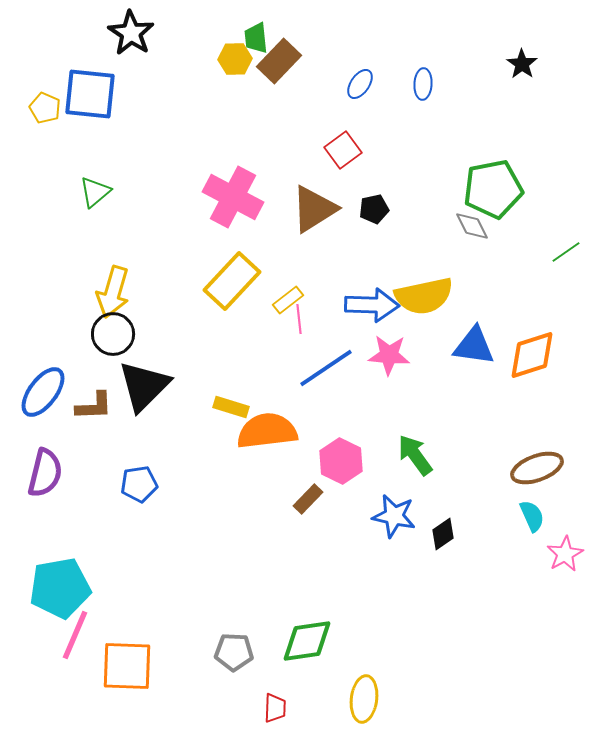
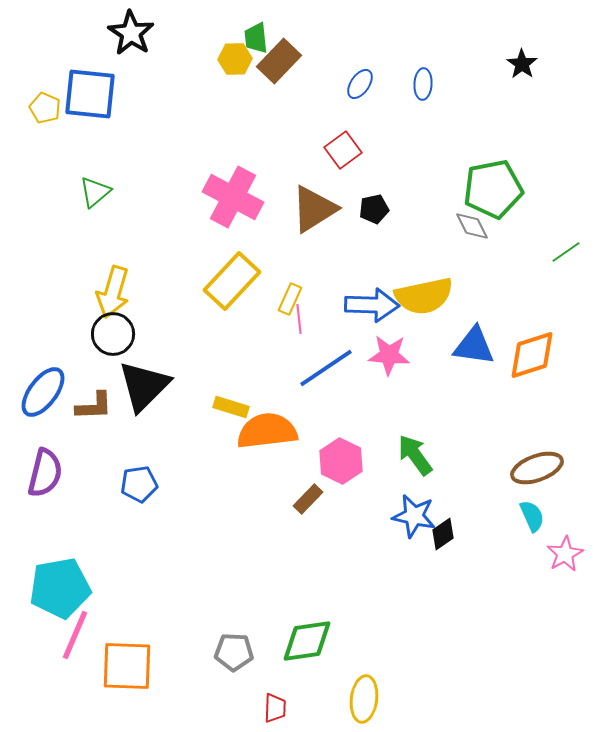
yellow rectangle at (288, 300): moved 2 px right, 1 px up; rotated 28 degrees counterclockwise
blue star at (394, 516): moved 20 px right
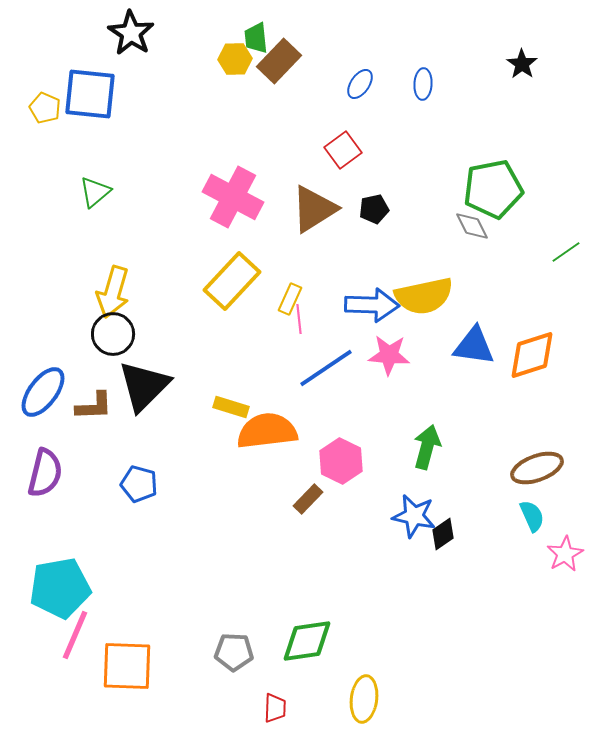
green arrow at (415, 455): moved 12 px right, 8 px up; rotated 51 degrees clockwise
blue pentagon at (139, 484): rotated 24 degrees clockwise
